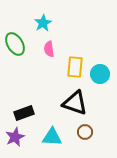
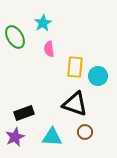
green ellipse: moved 7 px up
cyan circle: moved 2 px left, 2 px down
black triangle: moved 1 px down
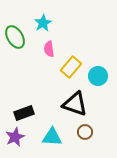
yellow rectangle: moved 4 px left; rotated 35 degrees clockwise
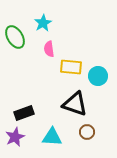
yellow rectangle: rotated 55 degrees clockwise
brown circle: moved 2 px right
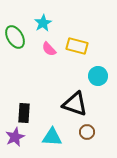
pink semicircle: rotated 35 degrees counterclockwise
yellow rectangle: moved 6 px right, 21 px up; rotated 10 degrees clockwise
black rectangle: rotated 66 degrees counterclockwise
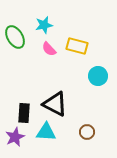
cyan star: moved 1 px right, 2 px down; rotated 18 degrees clockwise
black triangle: moved 20 px left; rotated 8 degrees clockwise
cyan triangle: moved 6 px left, 5 px up
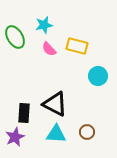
cyan triangle: moved 10 px right, 2 px down
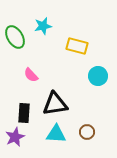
cyan star: moved 1 px left, 1 px down
pink semicircle: moved 18 px left, 26 px down
black triangle: rotated 36 degrees counterclockwise
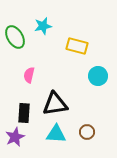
pink semicircle: moved 2 px left; rotated 56 degrees clockwise
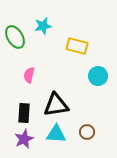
black triangle: moved 1 px right, 1 px down
purple star: moved 9 px right, 2 px down
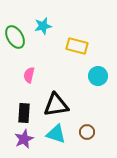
cyan triangle: rotated 15 degrees clockwise
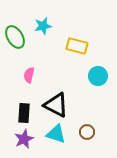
black triangle: rotated 36 degrees clockwise
